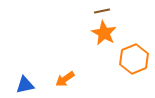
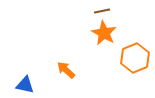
orange hexagon: moved 1 px right, 1 px up
orange arrow: moved 1 px right, 9 px up; rotated 78 degrees clockwise
blue triangle: rotated 24 degrees clockwise
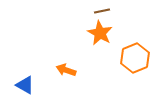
orange star: moved 4 px left
orange arrow: rotated 24 degrees counterclockwise
blue triangle: rotated 18 degrees clockwise
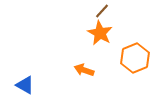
brown line: rotated 35 degrees counterclockwise
orange arrow: moved 18 px right
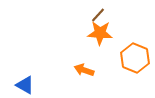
brown line: moved 4 px left, 4 px down
orange star: rotated 25 degrees counterclockwise
orange hexagon: rotated 16 degrees counterclockwise
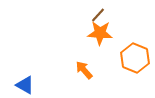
orange arrow: rotated 30 degrees clockwise
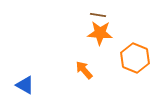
brown line: rotated 56 degrees clockwise
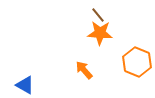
brown line: rotated 42 degrees clockwise
orange hexagon: moved 2 px right, 4 px down
